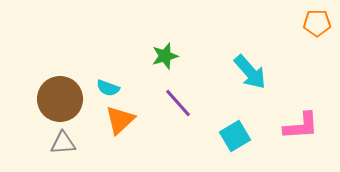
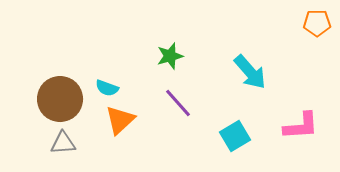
green star: moved 5 px right
cyan semicircle: moved 1 px left
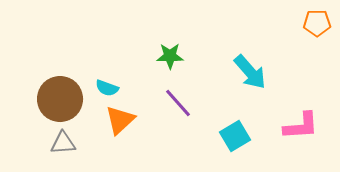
green star: rotated 16 degrees clockwise
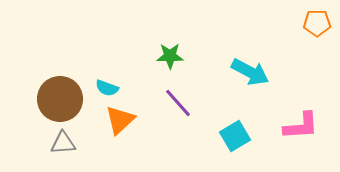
cyan arrow: rotated 21 degrees counterclockwise
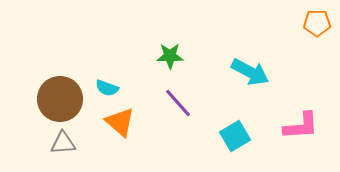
orange triangle: moved 2 px down; rotated 36 degrees counterclockwise
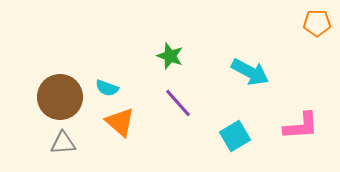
green star: rotated 20 degrees clockwise
brown circle: moved 2 px up
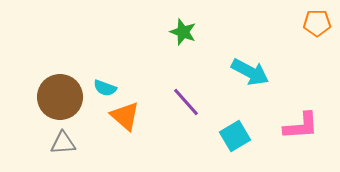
green star: moved 13 px right, 24 px up
cyan semicircle: moved 2 px left
purple line: moved 8 px right, 1 px up
orange triangle: moved 5 px right, 6 px up
